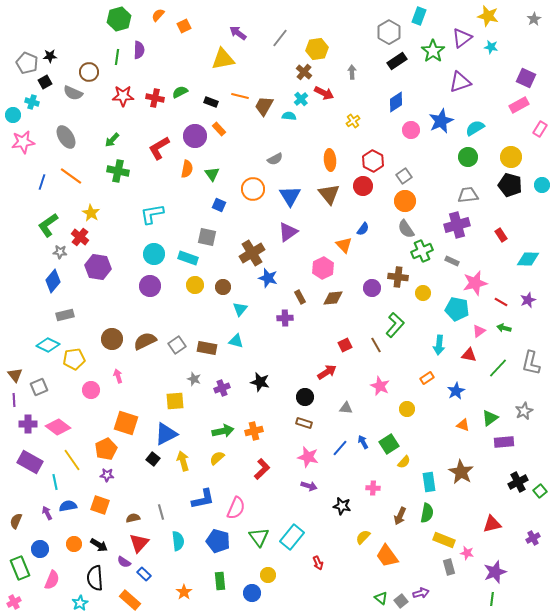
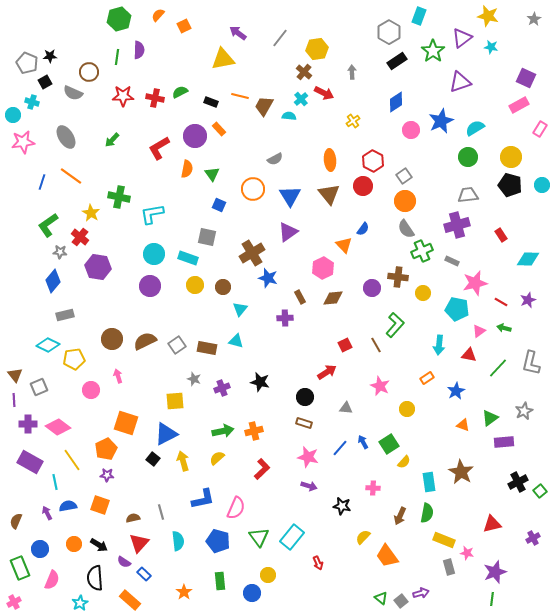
green cross at (118, 171): moved 1 px right, 26 px down
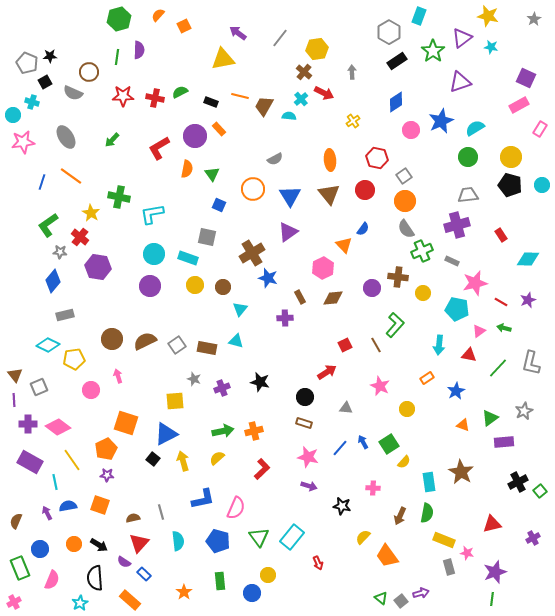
red hexagon at (373, 161): moved 4 px right, 3 px up; rotated 15 degrees counterclockwise
red circle at (363, 186): moved 2 px right, 4 px down
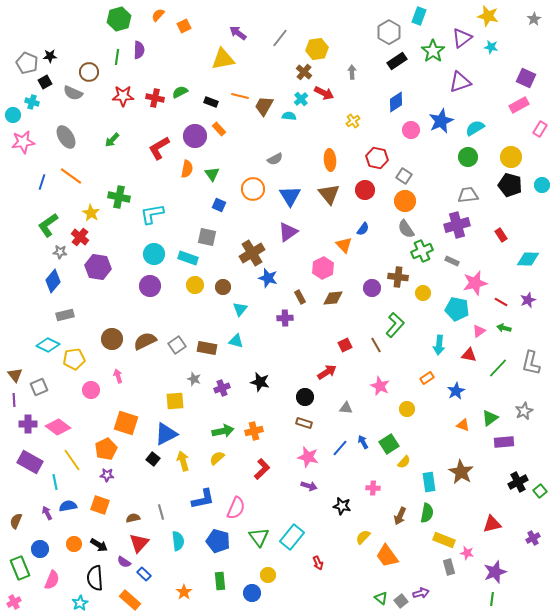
gray square at (404, 176): rotated 21 degrees counterclockwise
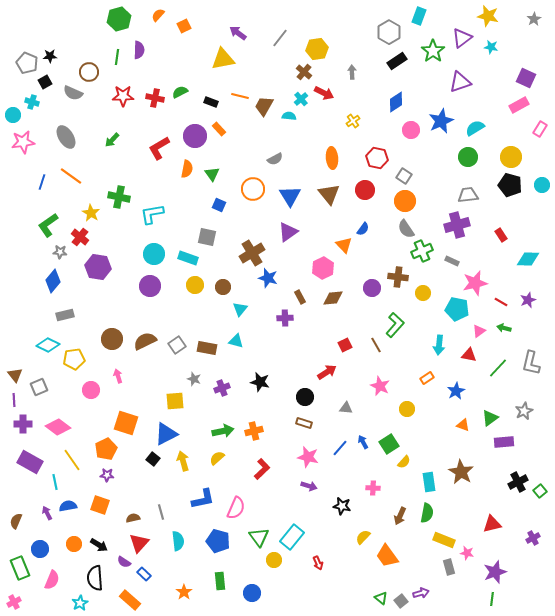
orange ellipse at (330, 160): moved 2 px right, 2 px up
purple cross at (28, 424): moved 5 px left
yellow circle at (268, 575): moved 6 px right, 15 px up
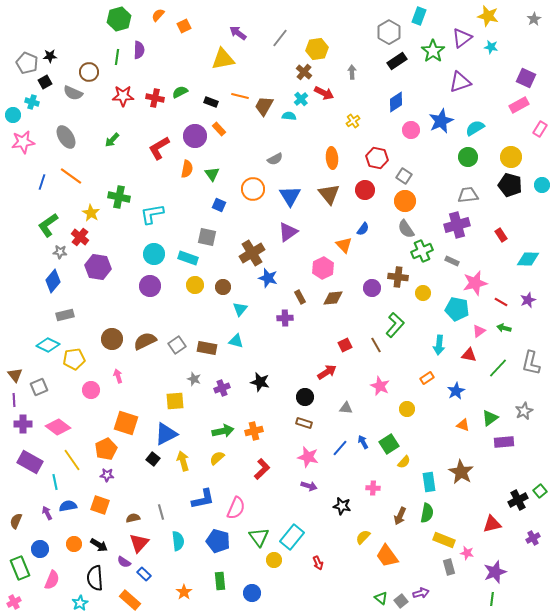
black cross at (518, 482): moved 18 px down
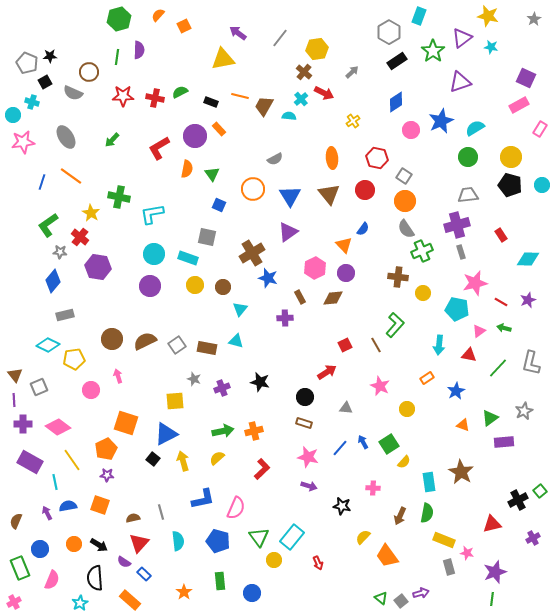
gray arrow at (352, 72): rotated 48 degrees clockwise
gray rectangle at (452, 261): moved 9 px right, 9 px up; rotated 48 degrees clockwise
pink hexagon at (323, 268): moved 8 px left
purple circle at (372, 288): moved 26 px left, 15 px up
